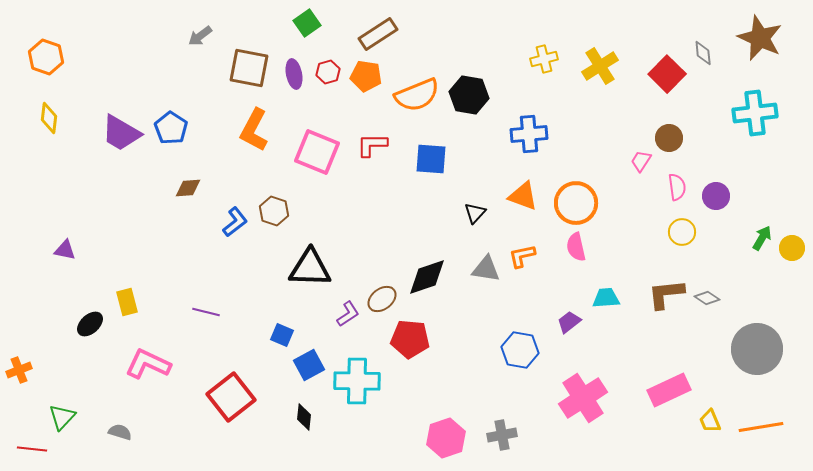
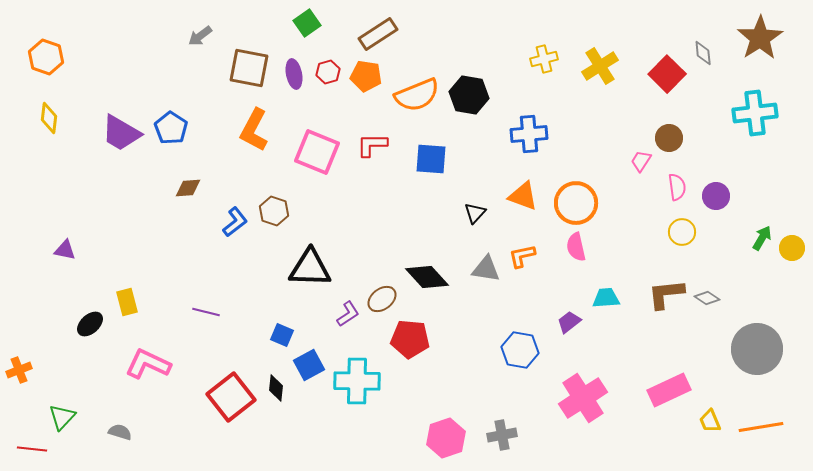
brown star at (760, 38): rotated 15 degrees clockwise
black diamond at (427, 277): rotated 66 degrees clockwise
black diamond at (304, 417): moved 28 px left, 29 px up
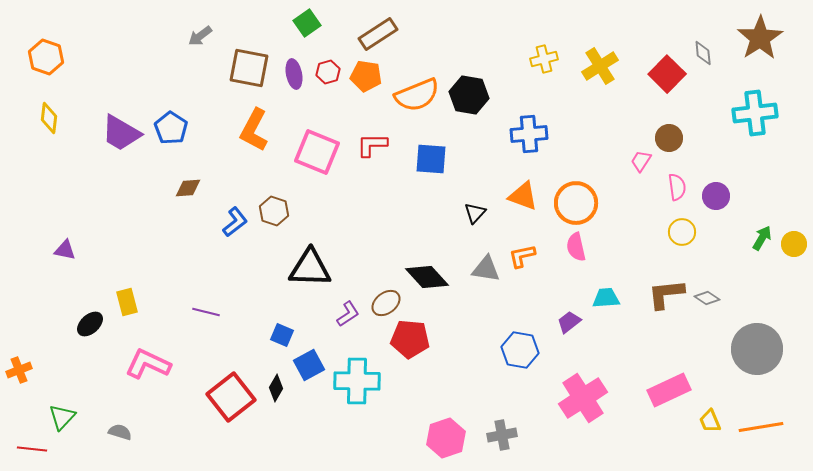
yellow circle at (792, 248): moved 2 px right, 4 px up
brown ellipse at (382, 299): moved 4 px right, 4 px down
black diamond at (276, 388): rotated 24 degrees clockwise
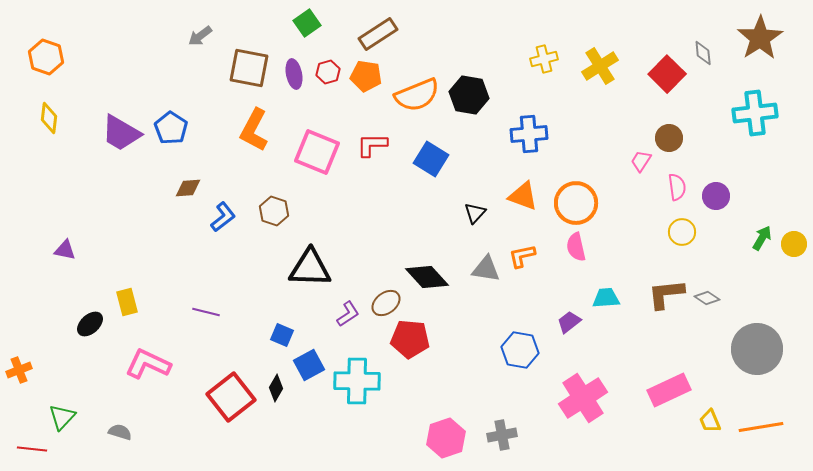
blue square at (431, 159): rotated 28 degrees clockwise
blue L-shape at (235, 222): moved 12 px left, 5 px up
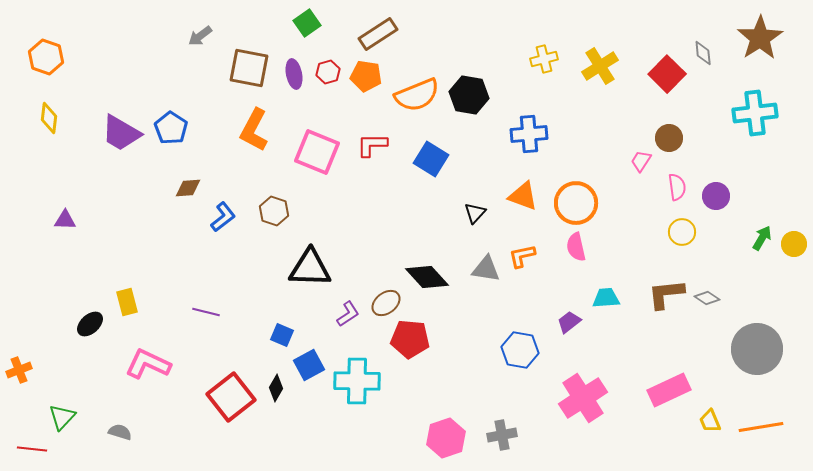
purple triangle at (65, 250): moved 30 px up; rotated 10 degrees counterclockwise
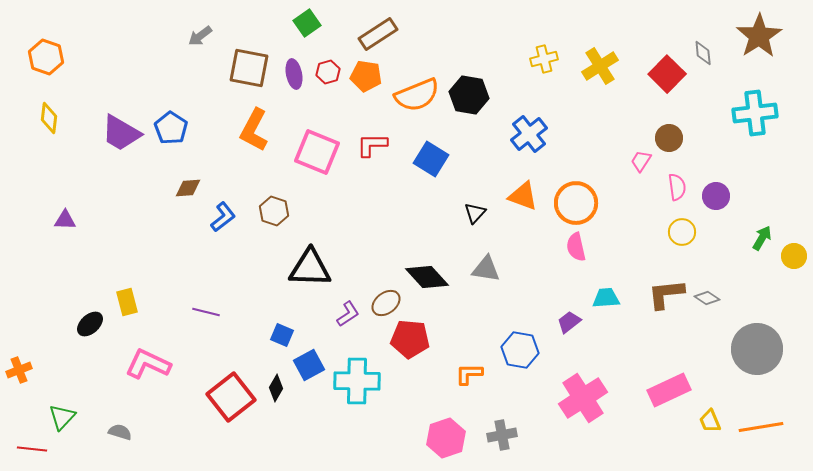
brown star at (760, 38): moved 1 px left, 2 px up
blue cross at (529, 134): rotated 33 degrees counterclockwise
yellow circle at (794, 244): moved 12 px down
orange L-shape at (522, 256): moved 53 px left, 118 px down; rotated 12 degrees clockwise
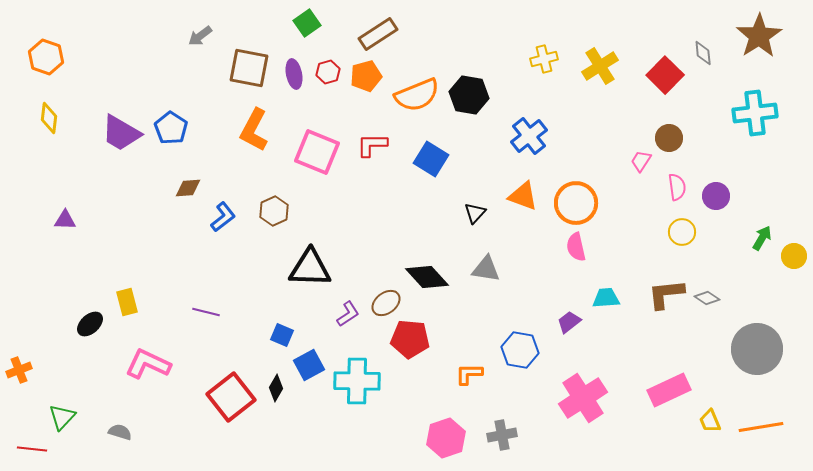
red square at (667, 74): moved 2 px left, 1 px down
orange pentagon at (366, 76): rotated 24 degrees counterclockwise
blue cross at (529, 134): moved 2 px down
brown hexagon at (274, 211): rotated 16 degrees clockwise
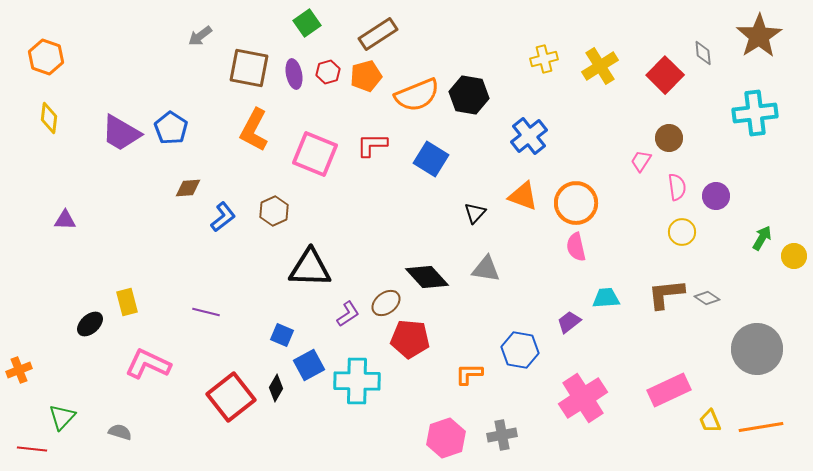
pink square at (317, 152): moved 2 px left, 2 px down
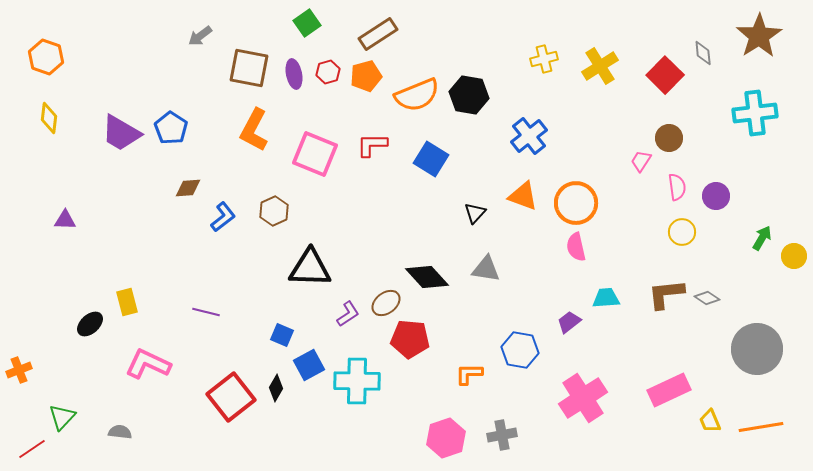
gray semicircle at (120, 432): rotated 10 degrees counterclockwise
red line at (32, 449): rotated 40 degrees counterclockwise
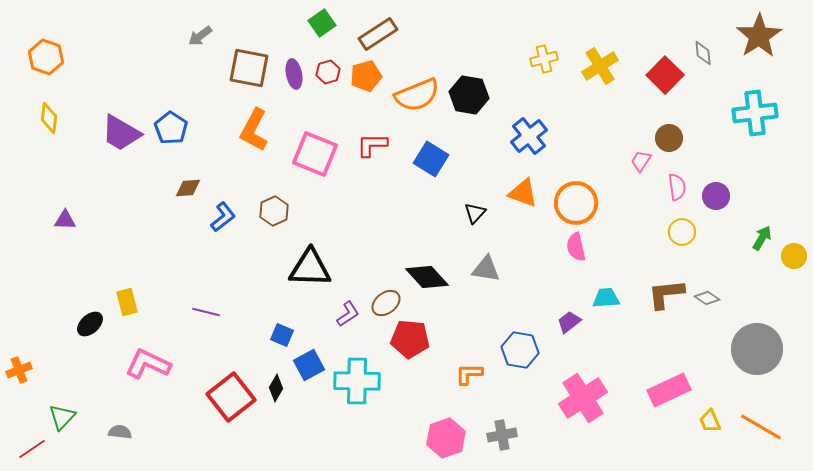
green square at (307, 23): moved 15 px right
orange triangle at (523, 196): moved 3 px up
orange line at (761, 427): rotated 39 degrees clockwise
